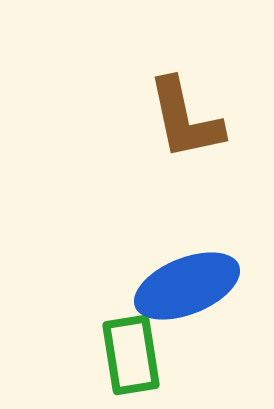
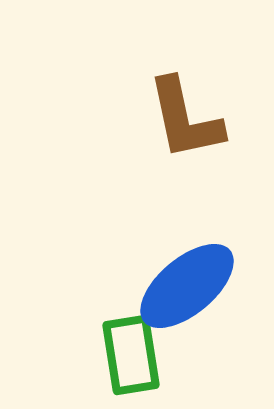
blue ellipse: rotated 18 degrees counterclockwise
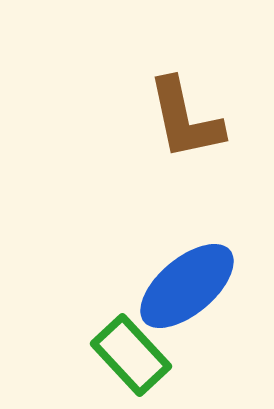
green rectangle: rotated 34 degrees counterclockwise
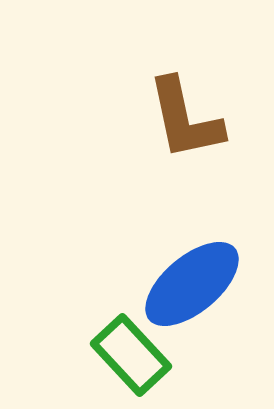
blue ellipse: moved 5 px right, 2 px up
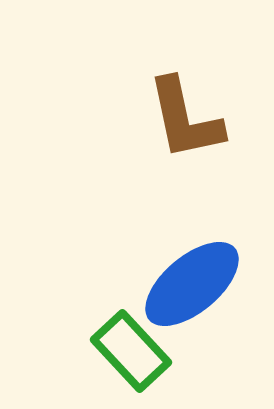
green rectangle: moved 4 px up
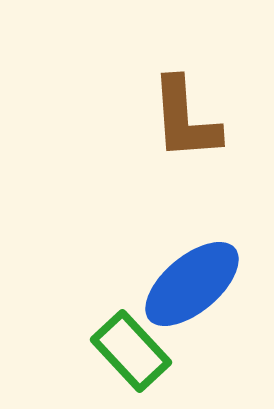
brown L-shape: rotated 8 degrees clockwise
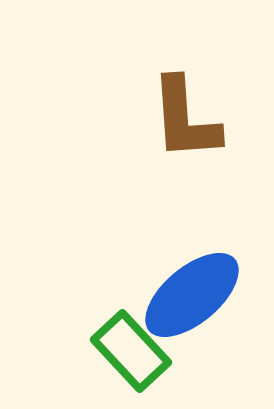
blue ellipse: moved 11 px down
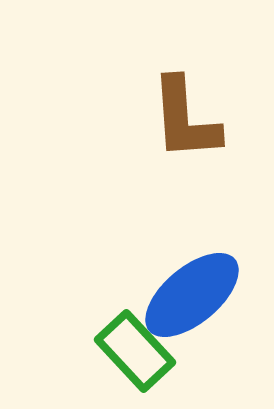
green rectangle: moved 4 px right
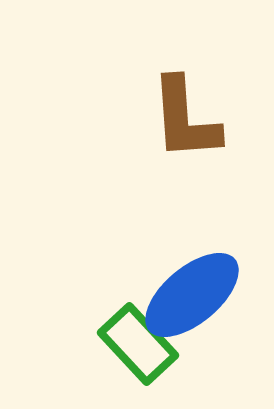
green rectangle: moved 3 px right, 7 px up
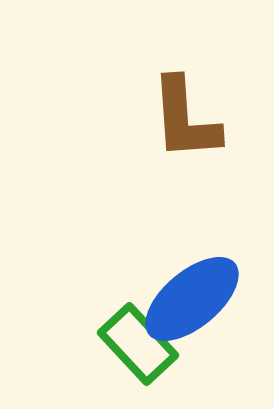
blue ellipse: moved 4 px down
